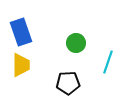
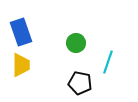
black pentagon: moved 12 px right; rotated 15 degrees clockwise
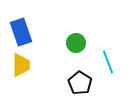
cyan line: rotated 40 degrees counterclockwise
black pentagon: rotated 20 degrees clockwise
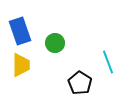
blue rectangle: moved 1 px left, 1 px up
green circle: moved 21 px left
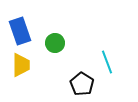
cyan line: moved 1 px left
black pentagon: moved 2 px right, 1 px down
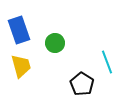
blue rectangle: moved 1 px left, 1 px up
yellow trapezoid: moved 1 px down; rotated 15 degrees counterclockwise
